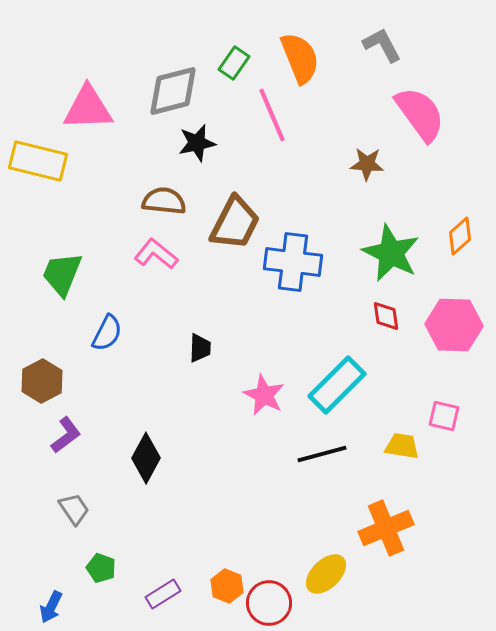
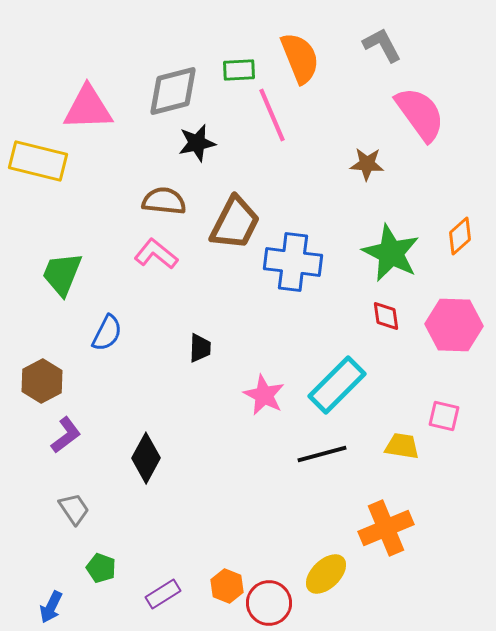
green rectangle: moved 5 px right, 7 px down; rotated 52 degrees clockwise
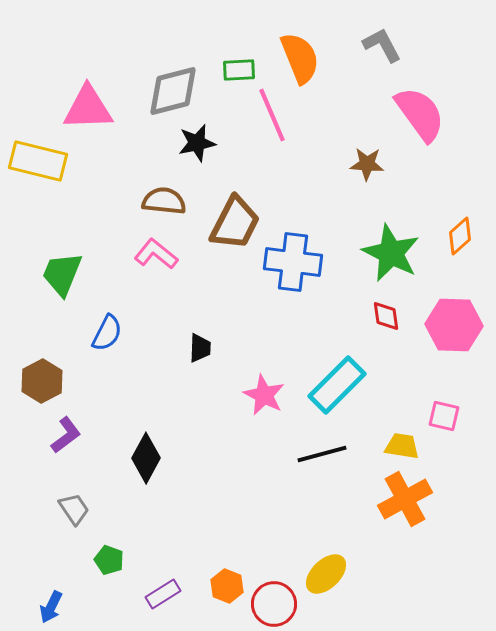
orange cross: moved 19 px right, 29 px up; rotated 6 degrees counterclockwise
green pentagon: moved 8 px right, 8 px up
red circle: moved 5 px right, 1 px down
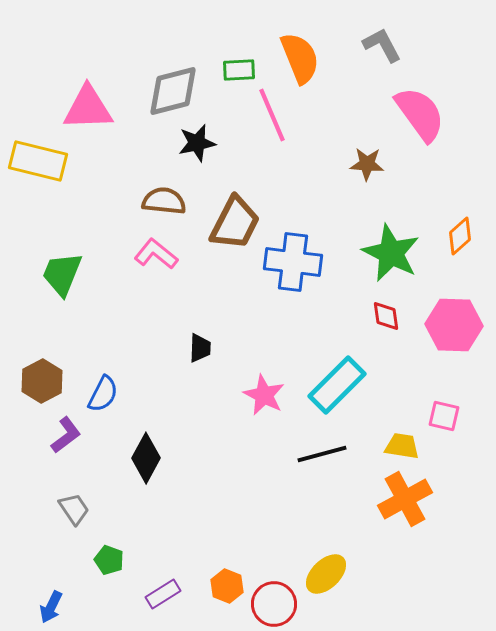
blue semicircle: moved 4 px left, 61 px down
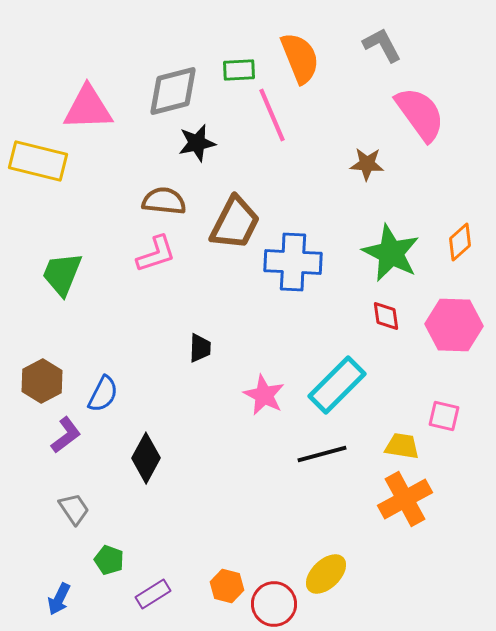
orange diamond: moved 6 px down
pink L-shape: rotated 123 degrees clockwise
blue cross: rotated 4 degrees counterclockwise
orange hexagon: rotated 8 degrees counterclockwise
purple rectangle: moved 10 px left
blue arrow: moved 8 px right, 8 px up
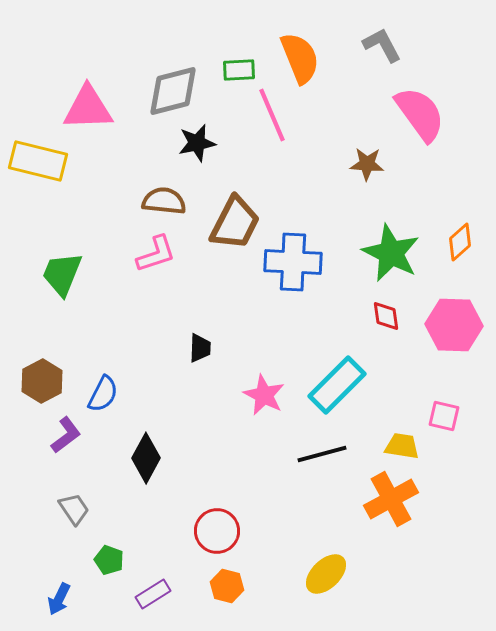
orange cross: moved 14 px left
red circle: moved 57 px left, 73 px up
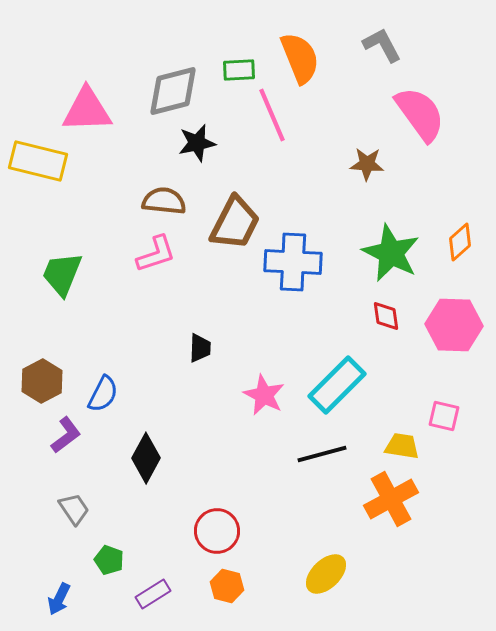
pink triangle: moved 1 px left, 2 px down
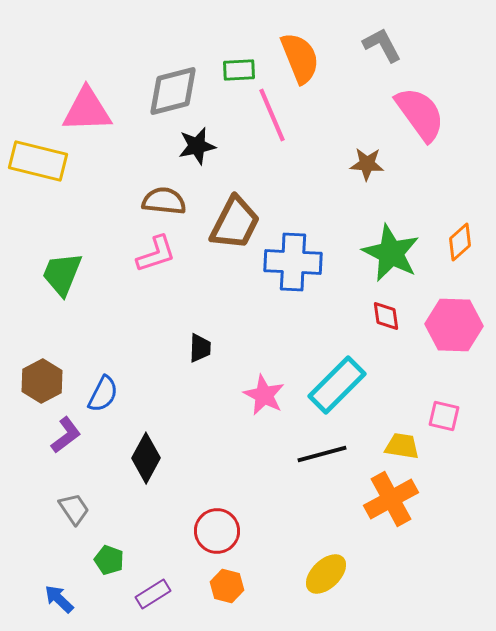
black star: moved 3 px down
blue arrow: rotated 108 degrees clockwise
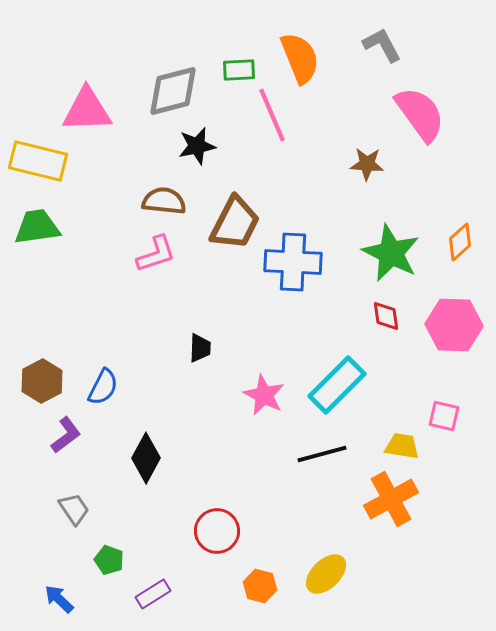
green trapezoid: moved 25 px left, 47 px up; rotated 60 degrees clockwise
blue semicircle: moved 7 px up
orange hexagon: moved 33 px right
